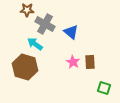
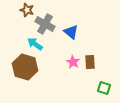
brown star: rotated 16 degrees clockwise
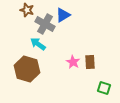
blue triangle: moved 8 px left, 17 px up; rotated 49 degrees clockwise
cyan arrow: moved 3 px right
brown hexagon: moved 2 px right, 2 px down
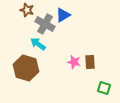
pink star: moved 1 px right; rotated 16 degrees counterclockwise
brown hexagon: moved 1 px left, 1 px up
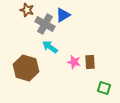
cyan arrow: moved 12 px right, 3 px down
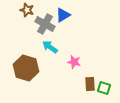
brown rectangle: moved 22 px down
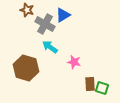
green square: moved 2 px left
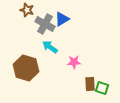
blue triangle: moved 1 px left, 4 px down
pink star: rotated 16 degrees counterclockwise
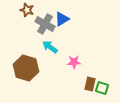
brown rectangle: rotated 16 degrees clockwise
